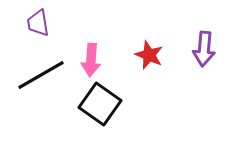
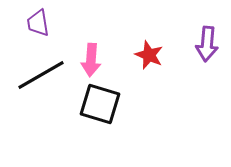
purple arrow: moved 3 px right, 5 px up
black square: rotated 18 degrees counterclockwise
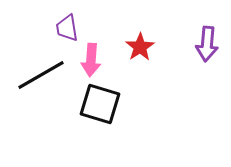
purple trapezoid: moved 29 px right, 5 px down
red star: moved 9 px left, 8 px up; rotated 16 degrees clockwise
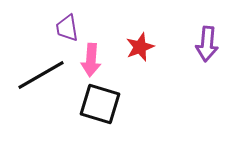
red star: rotated 12 degrees clockwise
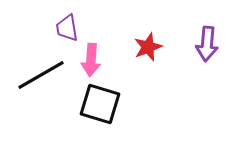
red star: moved 8 px right
